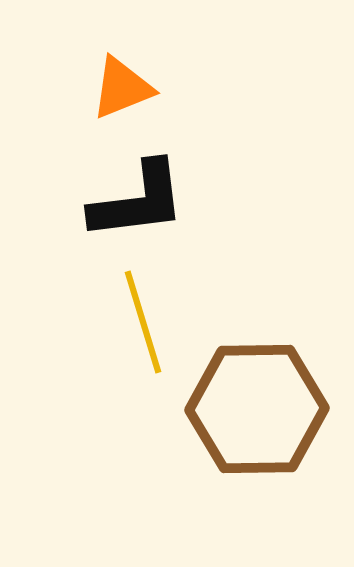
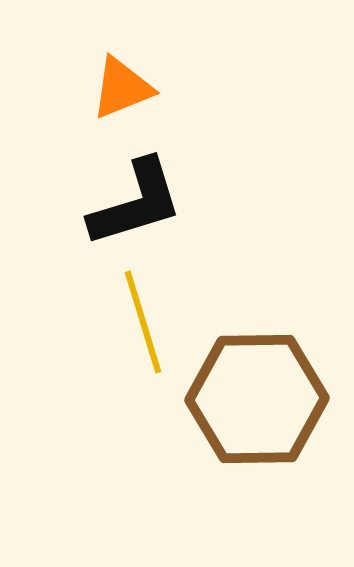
black L-shape: moved 2 px left, 2 px down; rotated 10 degrees counterclockwise
brown hexagon: moved 10 px up
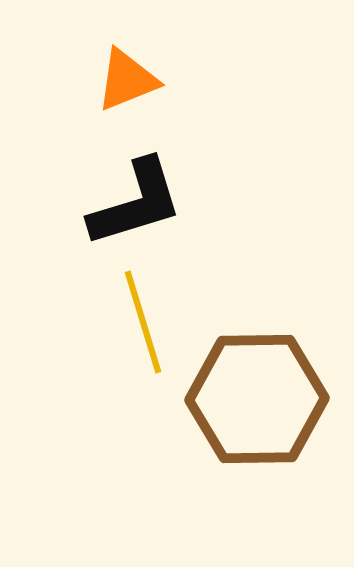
orange triangle: moved 5 px right, 8 px up
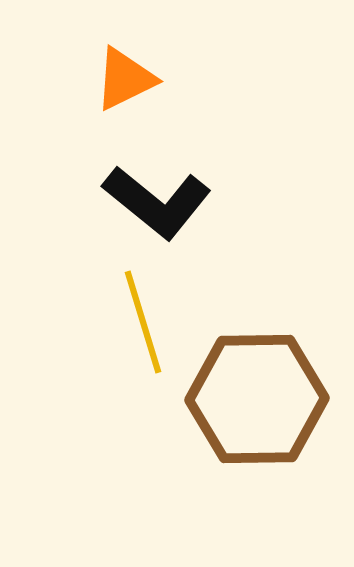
orange triangle: moved 2 px left, 1 px up; rotated 4 degrees counterclockwise
black L-shape: moved 21 px right, 1 px up; rotated 56 degrees clockwise
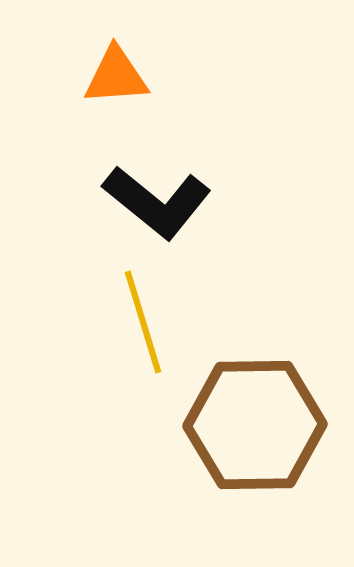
orange triangle: moved 9 px left, 3 px up; rotated 22 degrees clockwise
brown hexagon: moved 2 px left, 26 px down
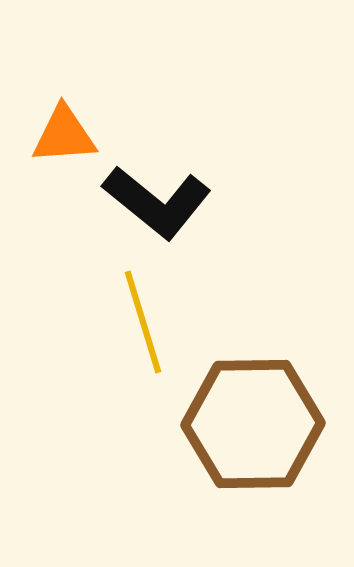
orange triangle: moved 52 px left, 59 px down
brown hexagon: moved 2 px left, 1 px up
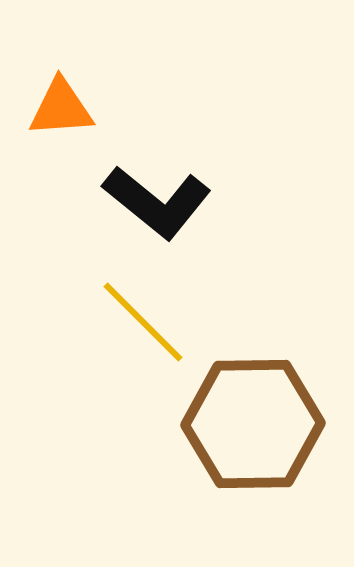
orange triangle: moved 3 px left, 27 px up
yellow line: rotated 28 degrees counterclockwise
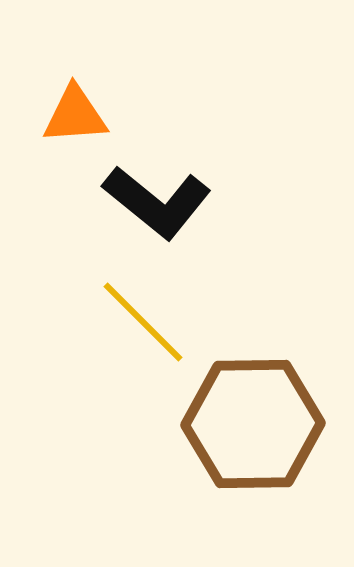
orange triangle: moved 14 px right, 7 px down
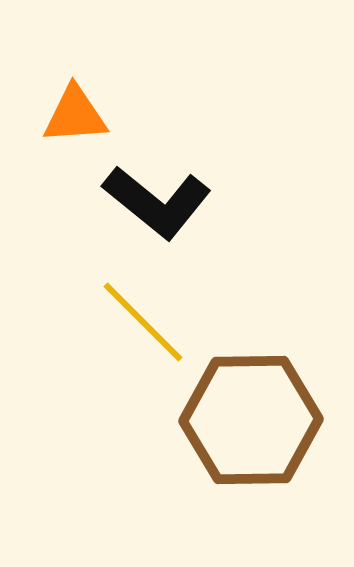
brown hexagon: moved 2 px left, 4 px up
